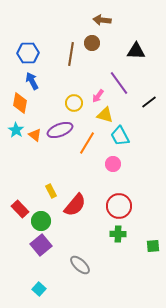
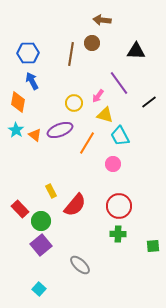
orange diamond: moved 2 px left, 1 px up
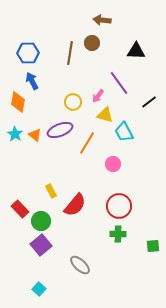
brown line: moved 1 px left, 1 px up
yellow circle: moved 1 px left, 1 px up
cyan star: moved 1 px left, 4 px down
cyan trapezoid: moved 4 px right, 4 px up
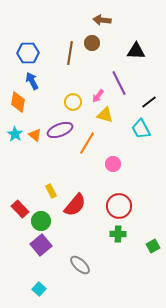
purple line: rotated 10 degrees clockwise
cyan trapezoid: moved 17 px right, 3 px up
green square: rotated 24 degrees counterclockwise
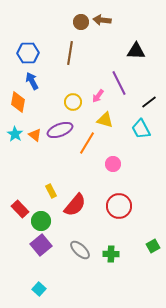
brown circle: moved 11 px left, 21 px up
yellow triangle: moved 5 px down
green cross: moved 7 px left, 20 px down
gray ellipse: moved 15 px up
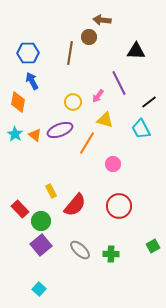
brown circle: moved 8 px right, 15 px down
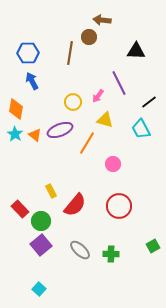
orange diamond: moved 2 px left, 7 px down
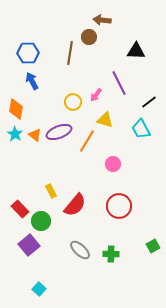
pink arrow: moved 2 px left, 1 px up
purple ellipse: moved 1 px left, 2 px down
orange line: moved 2 px up
purple square: moved 12 px left
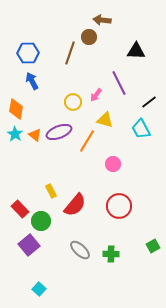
brown line: rotated 10 degrees clockwise
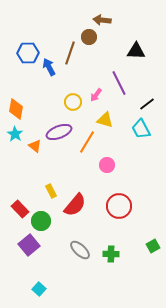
blue arrow: moved 17 px right, 14 px up
black line: moved 2 px left, 2 px down
orange triangle: moved 11 px down
orange line: moved 1 px down
pink circle: moved 6 px left, 1 px down
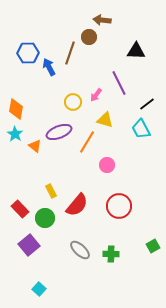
red semicircle: moved 2 px right
green circle: moved 4 px right, 3 px up
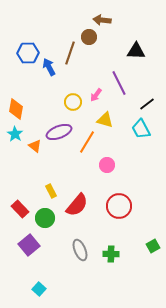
gray ellipse: rotated 25 degrees clockwise
